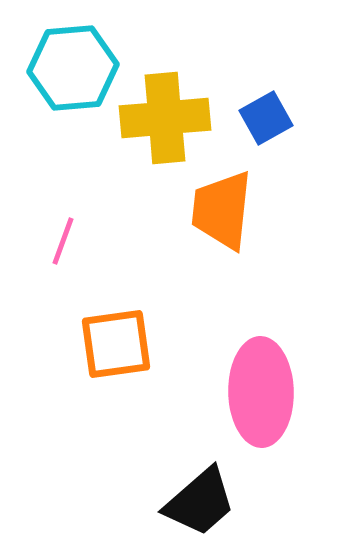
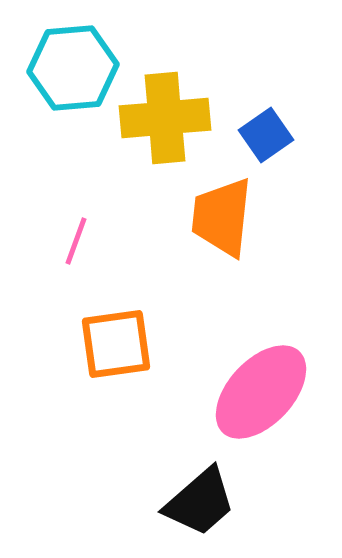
blue square: moved 17 px down; rotated 6 degrees counterclockwise
orange trapezoid: moved 7 px down
pink line: moved 13 px right
pink ellipse: rotated 44 degrees clockwise
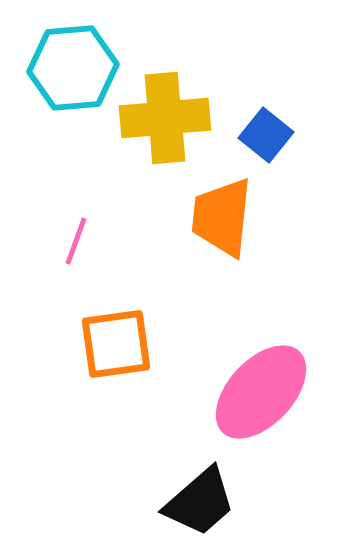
blue square: rotated 16 degrees counterclockwise
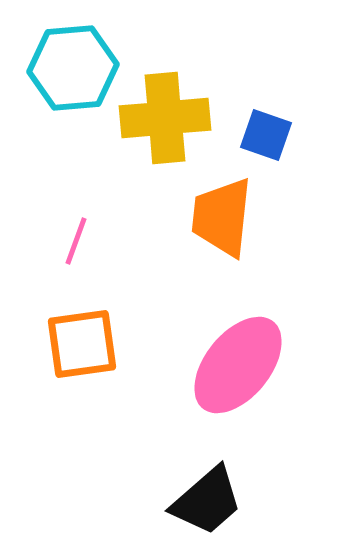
blue square: rotated 20 degrees counterclockwise
orange square: moved 34 px left
pink ellipse: moved 23 px left, 27 px up; rotated 4 degrees counterclockwise
black trapezoid: moved 7 px right, 1 px up
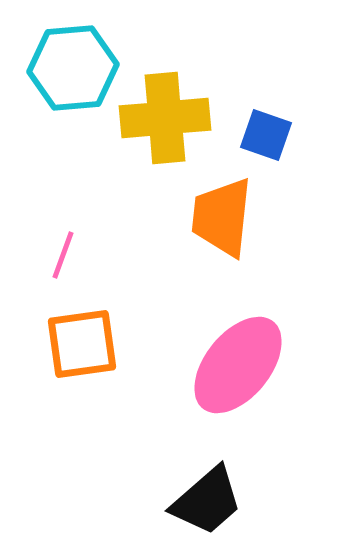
pink line: moved 13 px left, 14 px down
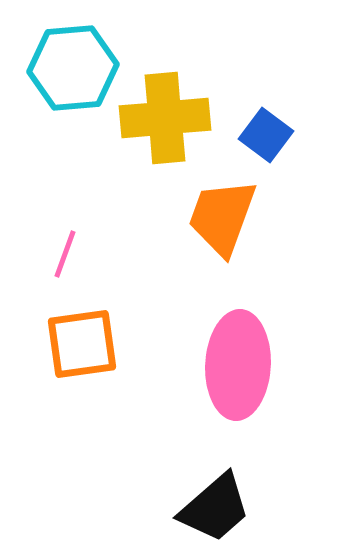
blue square: rotated 18 degrees clockwise
orange trapezoid: rotated 14 degrees clockwise
pink line: moved 2 px right, 1 px up
pink ellipse: rotated 36 degrees counterclockwise
black trapezoid: moved 8 px right, 7 px down
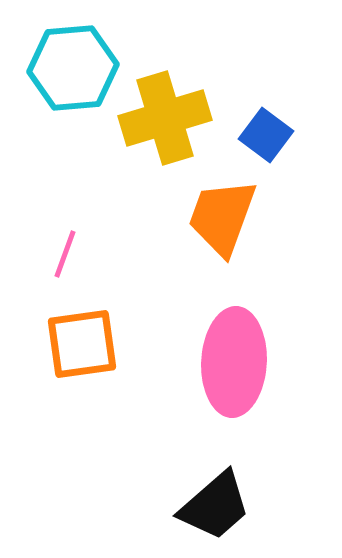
yellow cross: rotated 12 degrees counterclockwise
pink ellipse: moved 4 px left, 3 px up
black trapezoid: moved 2 px up
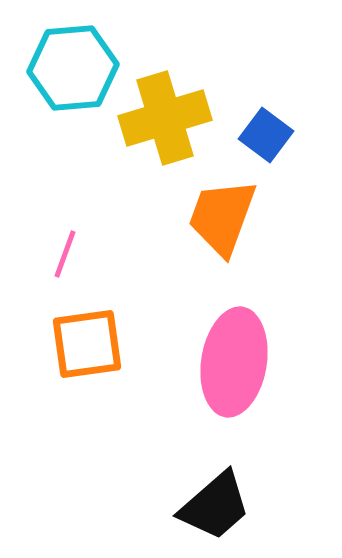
orange square: moved 5 px right
pink ellipse: rotated 6 degrees clockwise
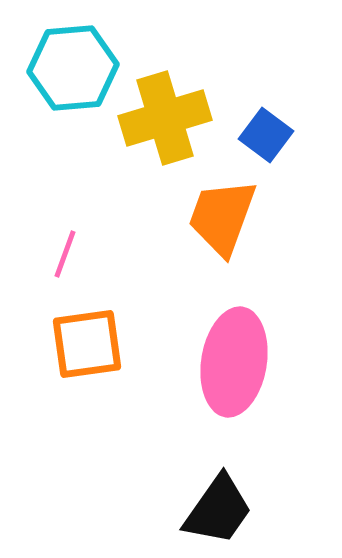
black trapezoid: moved 3 px right, 4 px down; rotated 14 degrees counterclockwise
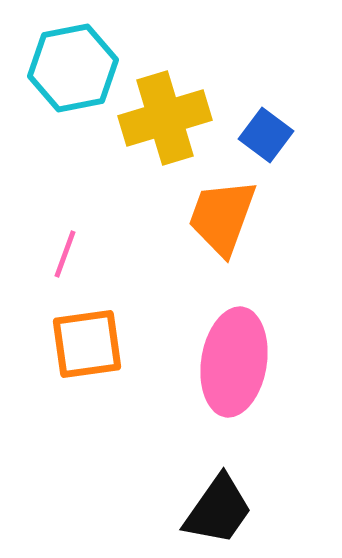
cyan hexagon: rotated 6 degrees counterclockwise
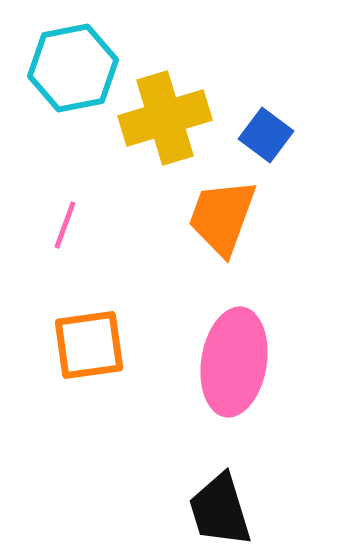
pink line: moved 29 px up
orange square: moved 2 px right, 1 px down
black trapezoid: moved 2 px right; rotated 128 degrees clockwise
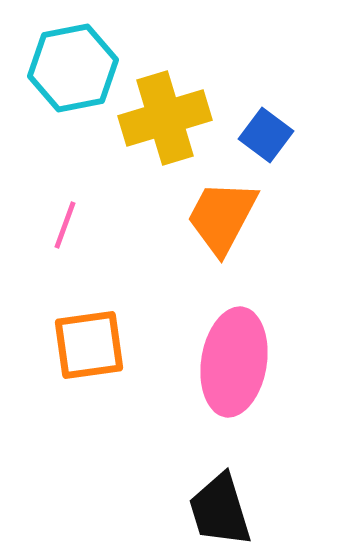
orange trapezoid: rotated 8 degrees clockwise
